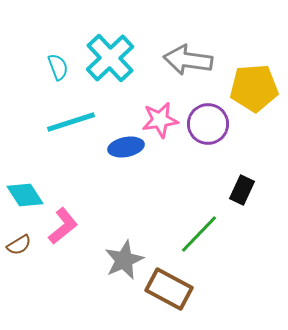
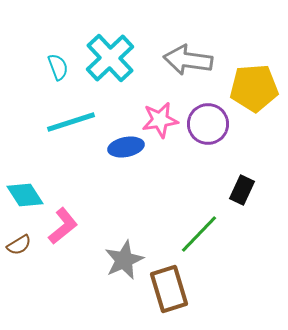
brown rectangle: rotated 45 degrees clockwise
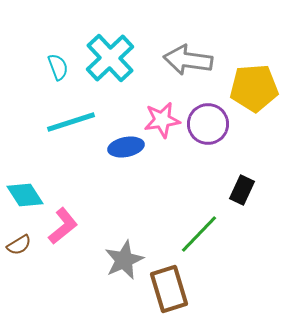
pink star: moved 2 px right
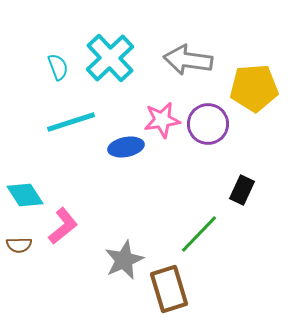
brown semicircle: rotated 30 degrees clockwise
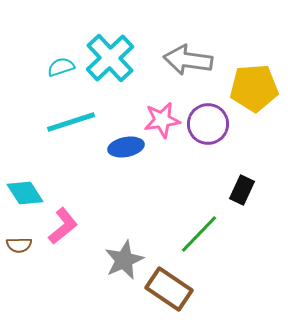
cyan semicircle: moved 3 px right; rotated 88 degrees counterclockwise
cyan diamond: moved 2 px up
brown rectangle: rotated 39 degrees counterclockwise
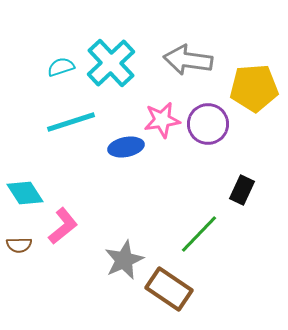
cyan cross: moved 1 px right, 5 px down
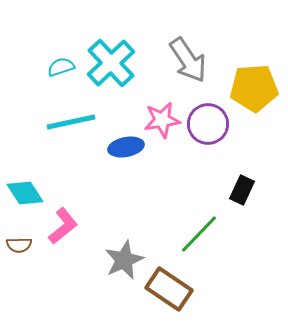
gray arrow: rotated 132 degrees counterclockwise
cyan line: rotated 6 degrees clockwise
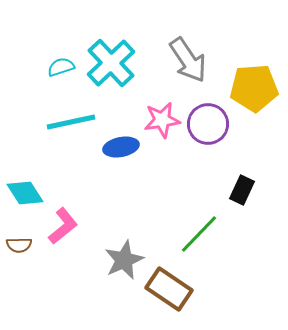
blue ellipse: moved 5 px left
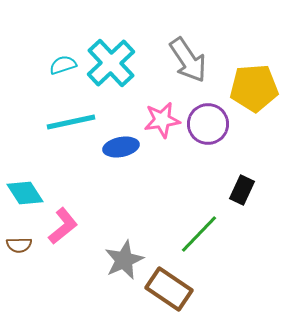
cyan semicircle: moved 2 px right, 2 px up
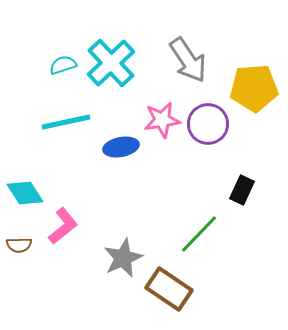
cyan line: moved 5 px left
gray star: moved 1 px left, 2 px up
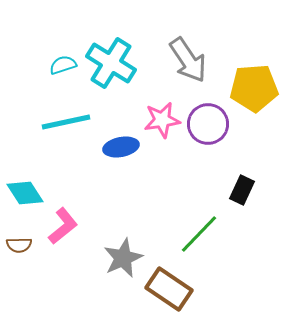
cyan cross: rotated 15 degrees counterclockwise
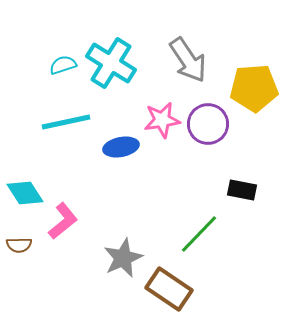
black rectangle: rotated 76 degrees clockwise
pink L-shape: moved 5 px up
